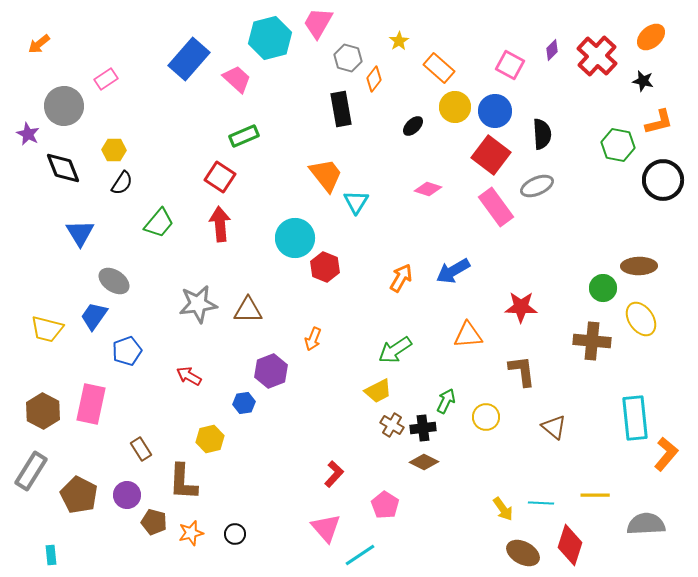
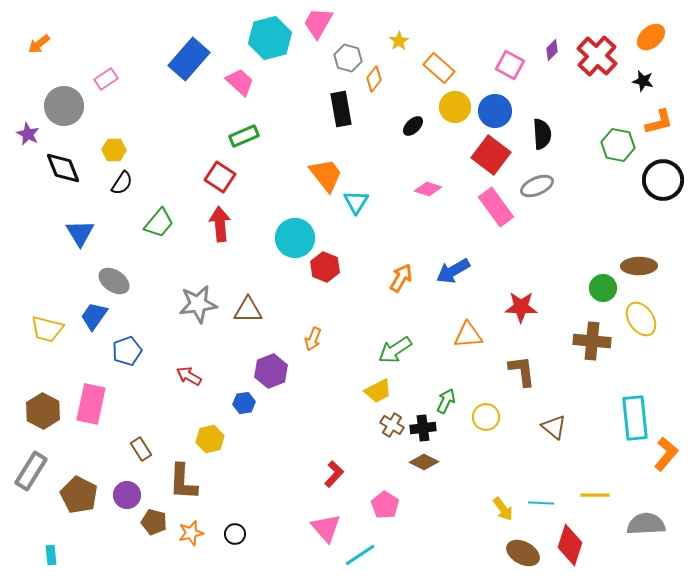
pink trapezoid at (237, 79): moved 3 px right, 3 px down
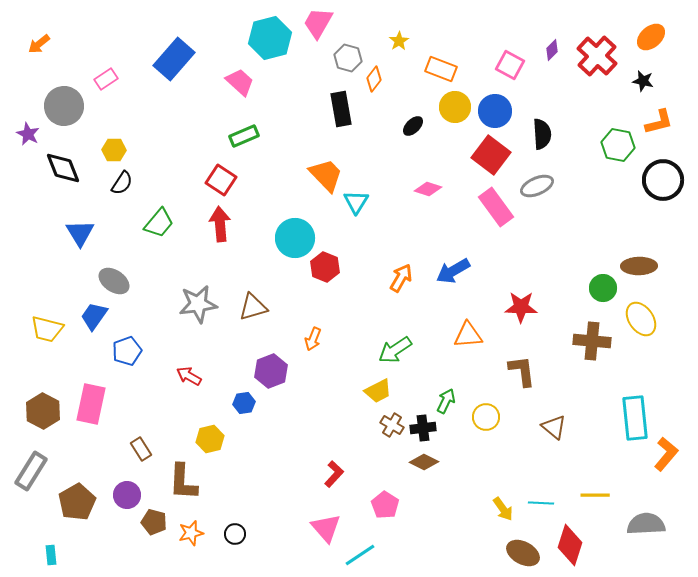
blue rectangle at (189, 59): moved 15 px left
orange rectangle at (439, 68): moved 2 px right, 1 px down; rotated 20 degrees counterclockwise
orange trapezoid at (326, 175): rotated 6 degrees counterclockwise
red square at (220, 177): moved 1 px right, 3 px down
brown triangle at (248, 310): moved 5 px right, 3 px up; rotated 16 degrees counterclockwise
brown pentagon at (79, 495): moved 2 px left, 7 px down; rotated 15 degrees clockwise
